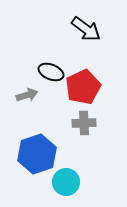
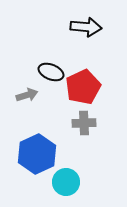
black arrow: moved 2 px up; rotated 32 degrees counterclockwise
blue hexagon: rotated 6 degrees counterclockwise
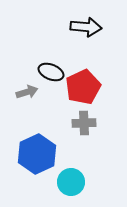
gray arrow: moved 3 px up
cyan circle: moved 5 px right
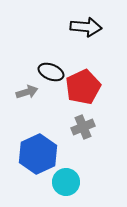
gray cross: moved 1 px left, 4 px down; rotated 20 degrees counterclockwise
blue hexagon: moved 1 px right
cyan circle: moved 5 px left
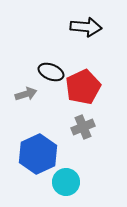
gray arrow: moved 1 px left, 2 px down
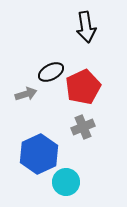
black arrow: rotated 76 degrees clockwise
black ellipse: rotated 50 degrees counterclockwise
blue hexagon: moved 1 px right
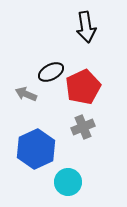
gray arrow: rotated 140 degrees counterclockwise
blue hexagon: moved 3 px left, 5 px up
cyan circle: moved 2 px right
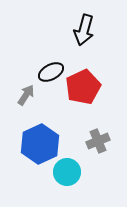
black arrow: moved 2 px left, 3 px down; rotated 24 degrees clockwise
gray arrow: moved 1 px down; rotated 100 degrees clockwise
gray cross: moved 15 px right, 14 px down
blue hexagon: moved 4 px right, 5 px up
cyan circle: moved 1 px left, 10 px up
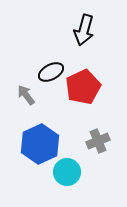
gray arrow: rotated 70 degrees counterclockwise
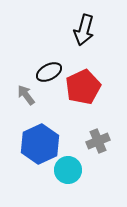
black ellipse: moved 2 px left
cyan circle: moved 1 px right, 2 px up
